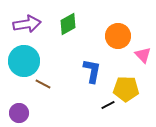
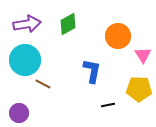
pink triangle: rotated 12 degrees clockwise
cyan circle: moved 1 px right, 1 px up
yellow pentagon: moved 13 px right
black line: rotated 16 degrees clockwise
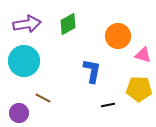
pink triangle: rotated 42 degrees counterclockwise
cyan circle: moved 1 px left, 1 px down
brown line: moved 14 px down
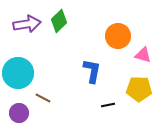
green diamond: moved 9 px left, 3 px up; rotated 15 degrees counterclockwise
cyan circle: moved 6 px left, 12 px down
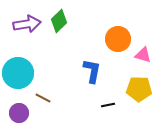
orange circle: moved 3 px down
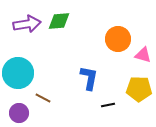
green diamond: rotated 40 degrees clockwise
blue L-shape: moved 3 px left, 7 px down
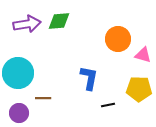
brown line: rotated 28 degrees counterclockwise
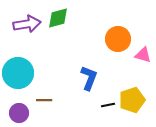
green diamond: moved 1 px left, 3 px up; rotated 10 degrees counterclockwise
blue L-shape: rotated 10 degrees clockwise
yellow pentagon: moved 7 px left, 11 px down; rotated 20 degrees counterclockwise
brown line: moved 1 px right, 2 px down
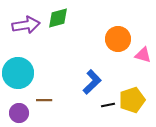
purple arrow: moved 1 px left, 1 px down
blue L-shape: moved 3 px right, 4 px down; rotated 25 degrees clockwise
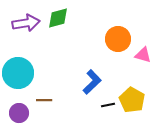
purple arrow: moved 2 px up
yellow pentagon: rotated 25 degrees counterclockwise
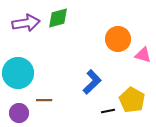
black line: moved 6 px down
